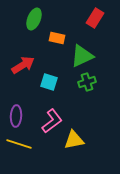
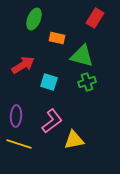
green triangle: rotated 40 degrees clockwise
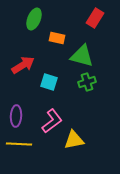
yellow line: rotated 15 degrees counterclockwise
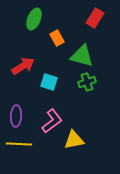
orange rectangle: rotated 49 degrees clockwise
red arrow: moved 1 px down
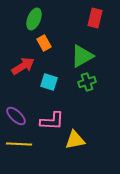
red rectangle: rotated 18 degrees counterclockwise
orange rectangle: moved 13 px left, 5 px down
green triangle: rotated 45 degrees counterclockwise
purple ellipse: rotated 50 degrees counterclockwise
pink L-shape: rotated 40 degrees clockwise
yellow triangle: moved 1 px right
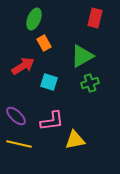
green cross: moved 3 px right, 1 px down
pink L-shape: rotated 10 degrees counterclockwise
yellow line: rotated 10 degrees clockwise
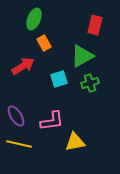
red rectangle: moved 7 px down
cyan square: moved 10 px right, 3 px up; rotated 36 degrees counterclockwise
purple ellipse: rotated 15 degrees clockwise
yellow triangle: moved 2 px down
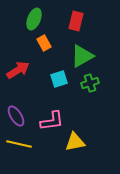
red rectangle: moved 19 px left, 4 px up
red arrow: moved 5 px left, 4 px down
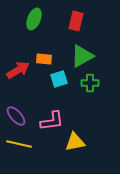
orange rectangle: moved 16 px down; rotated 56 degrees counterclockwise
green cross: rotated 18 degrees clockwise
purple ellipse: rotated 10 degrees counterclockwise
